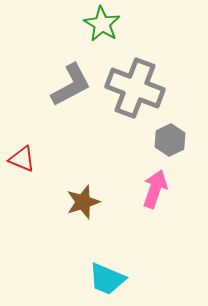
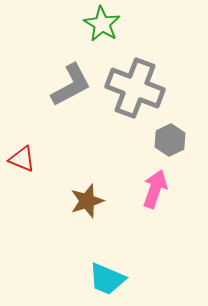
brown star: moved 4 px right, 1 px up
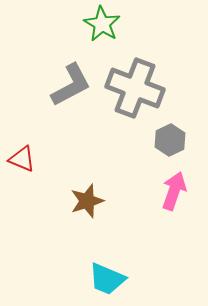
pink arrow: moved 19 px right, 2 px down
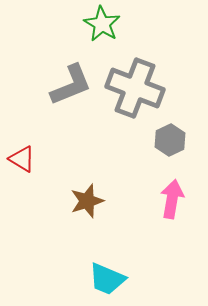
gray L-shape: rotated 6 degrees clockwise
red triangle: rotated 8 degrees clockwise
pink arrow: moved 2 px left, 8 px down; rotated 9 degrees counterclockwise
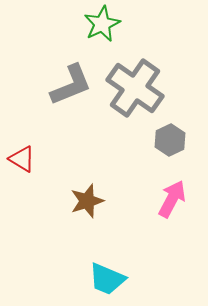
green star: rotated 15 degrees clockwise
gray cross: rotated 14 degrees clockwise
pink arrow: rotated 18 degrees clockwise
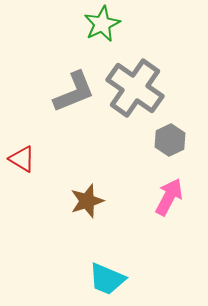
gray L-shape: moved 3 px right, 7 px down
pink arrow: moved 3 px left, 2 px up
